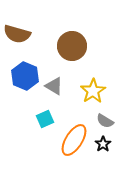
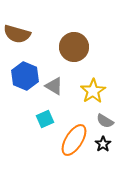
brown circle: moved 2 px right, 1 px down
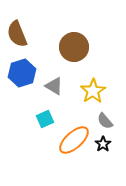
brown semicircle: rotated 52 degrees clockwise
blue hexagon: moved 3 px left, 3 px up; rotated 20 degrees clockwise
gray semicircle: rotated 18 degrees clockwise
orange ellipse: rotated 16 degrees clockwise
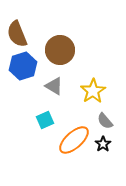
brown circle: moved 14 px left, 3 px down
blue hexagon: moved 1 px right, 7 px up
cyan square: moved 1 px down
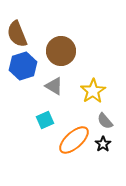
brown circle: moved 1 px right, 1 px down
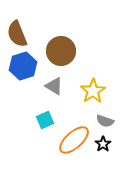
gray semicircle: rotated 30 degrees counterclockwise
